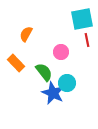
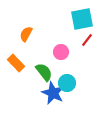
red line: rotated 48 degrees clockwise
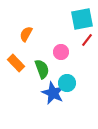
green semicircle: moved 2 px left, 3 px up; rotated 18 degrees clockwise
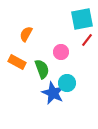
orange rectangle: moved 1 px right, 1 px up; rotated 18 degrees counterclockwise
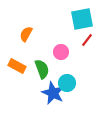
orange rectangle: moved 4 px down
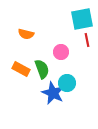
orange semicircle: rotated 105 degrees counterclockwise
red line: rotated 48 degrees counterclockwise
orange rectangle: moved 4 px right, 3 px down
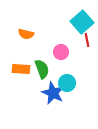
cyan square: moved 3 px down; rotated 30 degrees counterclockwise
orange rectangle: rotated 24 degrees counterclockwise
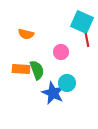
cyan square: rotated 25 degrees counterclockwise
green semicircle: moved 5 px left, 1 px down
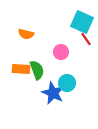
red line: moved 1 px left, 1 px up; rotated 24 degrees counterclockwise
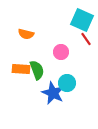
cyan square: moved 2 px up
